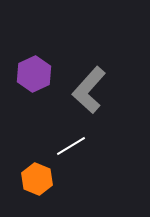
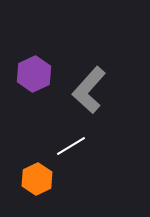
orange hexagon: rotated 12 degrees clockwise
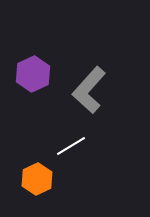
purple hexagon: moved 1 px left
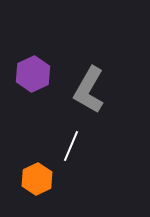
gray L-shape: rotated 12 degrees counterclockwise
white line: rotated 36 degrees counterclockwise
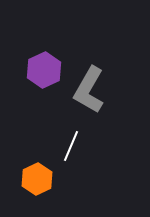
purple hexagon: moved 11 px right, 4 px up
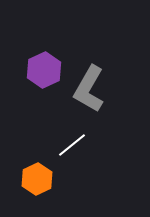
gray L-shape: moved 1 px up
white line: moved 1 px right, 1 px up; rotated 28 degrees clockwise
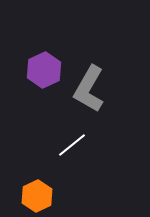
orange hexagon: moved 17 px down
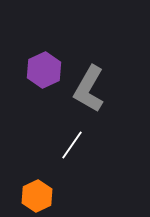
white line: rotated 16 degrees counterclockwise
